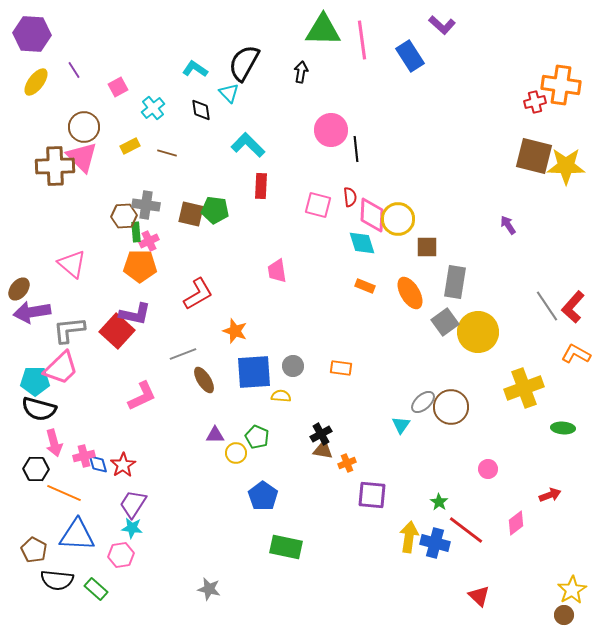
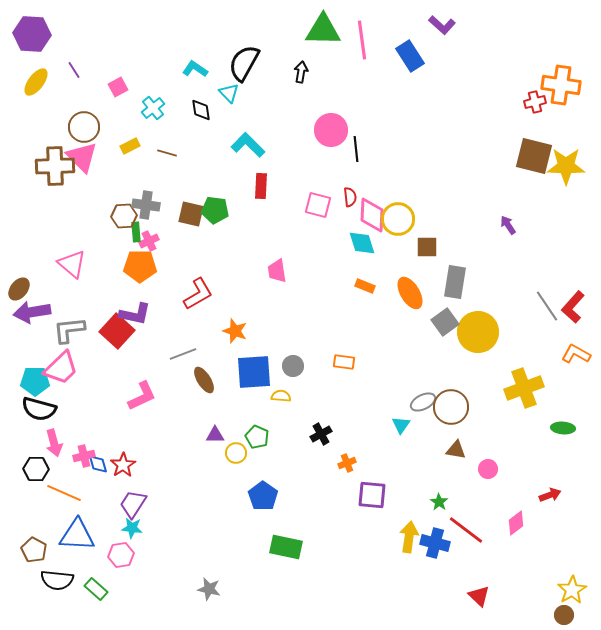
orange rectangle at (341, 368): moved 3 px right, 6 px up
gray ellipse at (423, 402): rotated 15 degrees clockwise
brown triangle at (323, 450): moved 133 px right
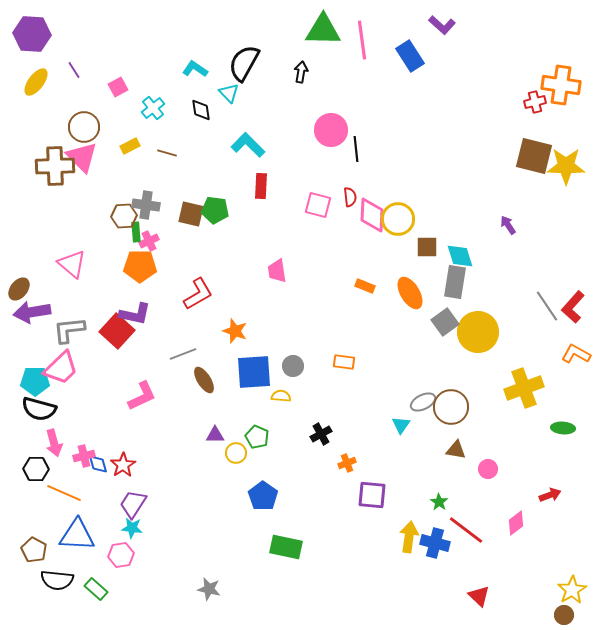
cyan diamond at (362, 243): moved 98 px right, 13 px down
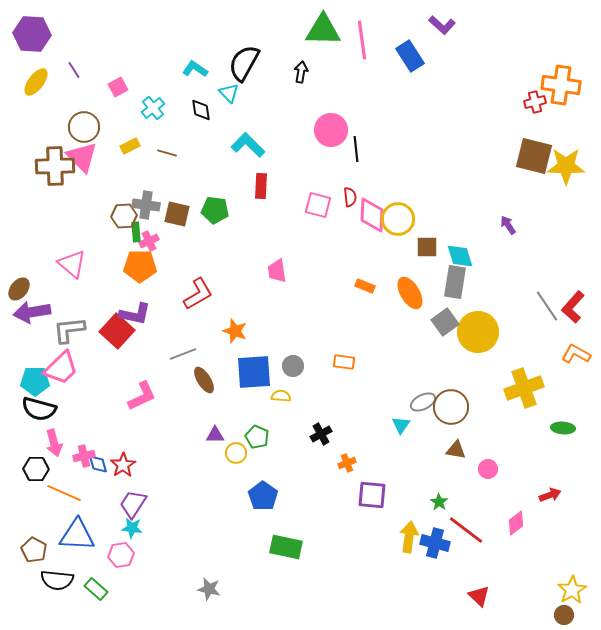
brown square at (191, 214): moved 14 px left
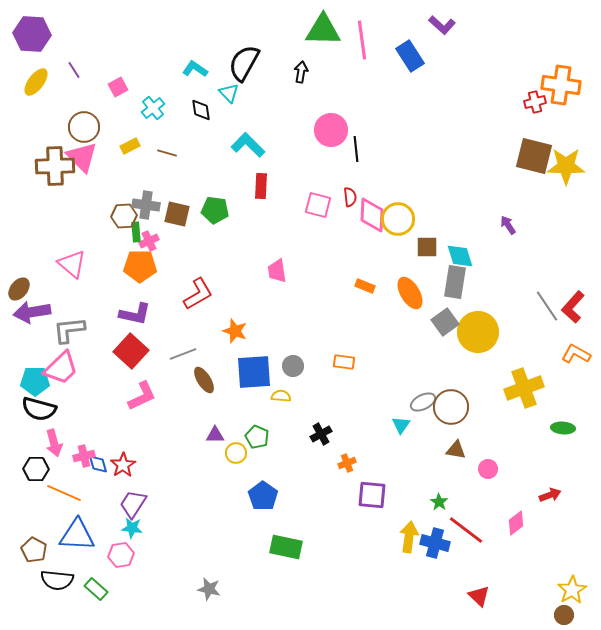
red square at (117, 331): moved 14 px right, 20 px down
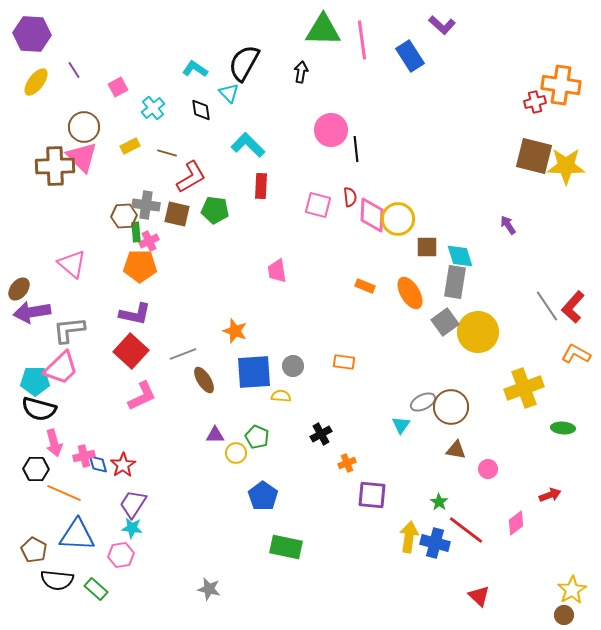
red L-shape at (198, 294): moved 7 px left, 117 px up
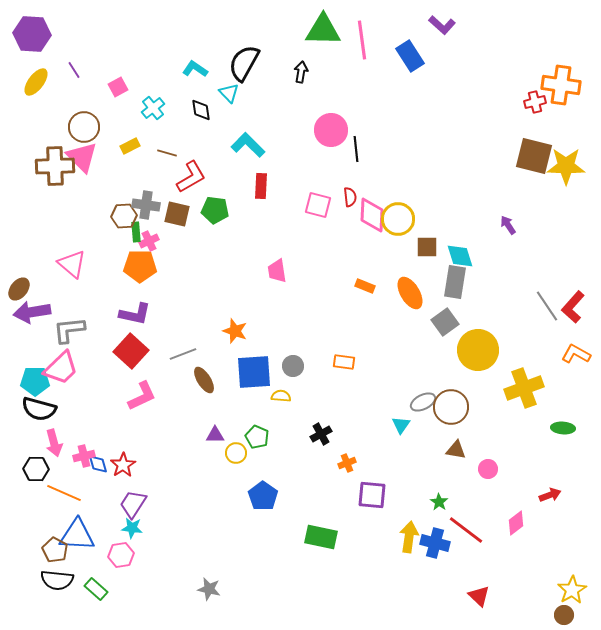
yellow circle at (478, 332): moved 18 px down
green rectangle at (286, 547): moved 35 px right, 10 px up
brown pentagon at (34, 550): moved 21 px right
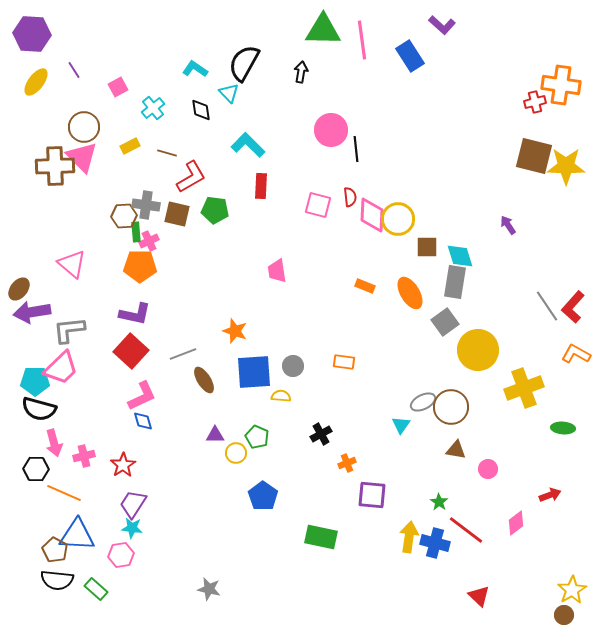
blue diamond at (98, 464): moved 45 px right, 43 px up
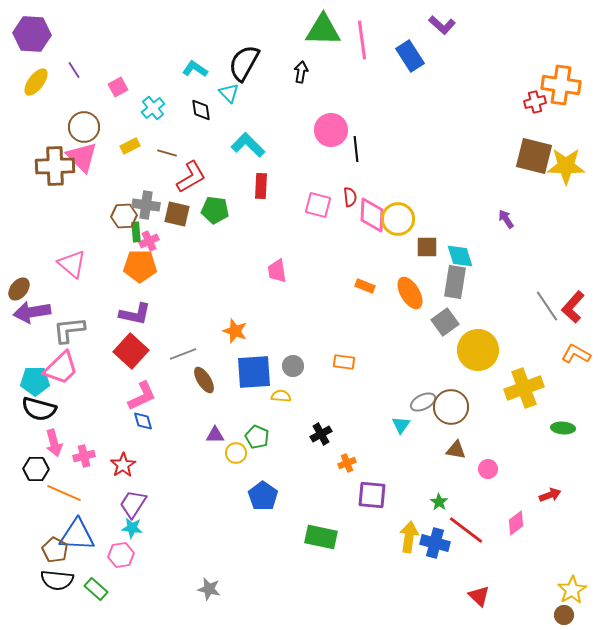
purple arrow at (508, 225): moved 2 px left, 6 px up
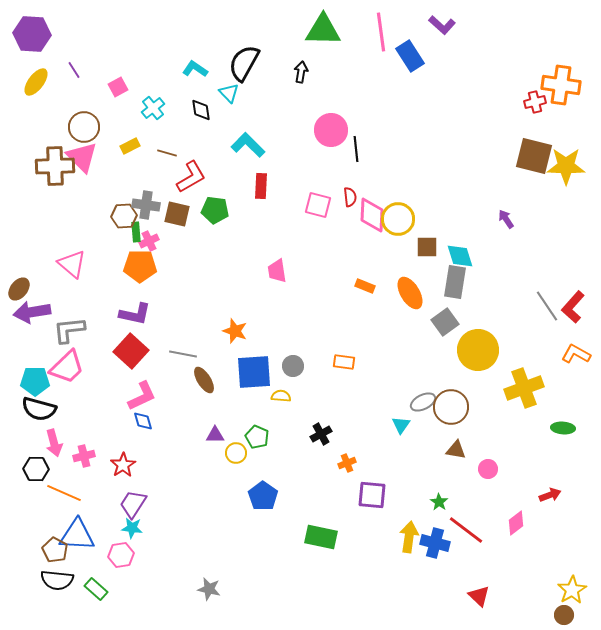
pink line at (362, 40): moved 19 px right, 8 px up
gray line at (183, 354): rotated 32 degrees clockwise
pink trapezoid at (61, 368): moved 6 px right, 1 px up
